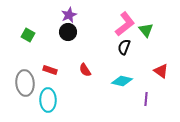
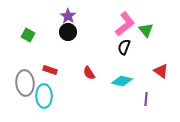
purple star: moved 1 px left, 1 px down; rotated 14 degrees counterclockwise
red semicircle: moved 4 px right, 3 px down
cyan ellipse: moved 4 px left, 4 px up
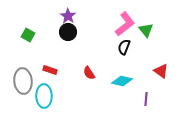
gray ellipse: moved 2 px left, 2 px up
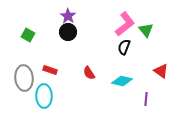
gray ellipse: moved 1 px right, 3 px up
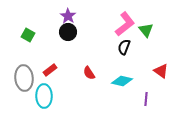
red rectangle: rotated 56 degrees counterclockwise
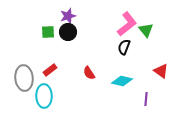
purple star: rotated 21 degrees clockwise
pink L-shape: moved 2 px right
green square: moved 20 px right, 3 px up; rotated 32 degrees counterclockwise
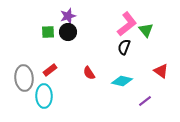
purple line: moved 1 px left, 2 px down; rotated 48 degrees clockwise
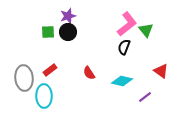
purple line: moved 4 px up
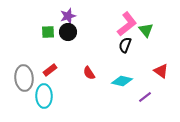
black semicircle: moved 1 px right, 2 px up
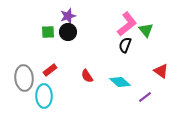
red semicircle: moved 2 px left, 3 px down
cyan diamond: moved 2 px left, 1 px down; rotated 30 degrees clockwise
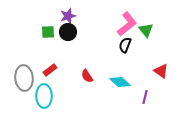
purple line: rotated 40 degrees counterclockwise
